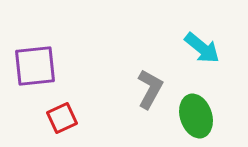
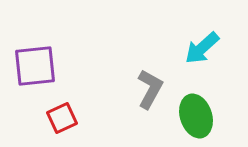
cyan arrow: rotated 99 degrees clockwise
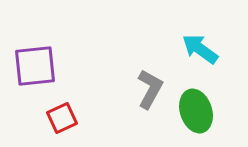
cyan arrow: moved 2 px left, 1 px down; rotated 78 degrees clockwise
green ellipse: moved 5 px up
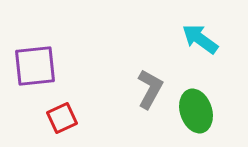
cyan arrow: moved 10 px up
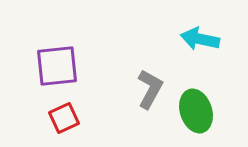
cyan arrow: rotated 24 degrees counterclockwise
purple square: moved 22 px right
red square: moved 2 px right
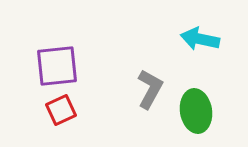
green ellipse: rotated 9 degrees clockwise
red square: moved 3 px left, 8 px up
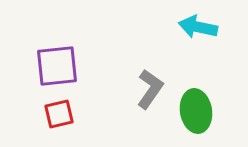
cyan arrow: moved 2 px left, 12 px up
gray L-shape: rotated 6 degrees clockwise
red square: moved 2 px left, 4 px down; rotated 12 degrees clockwise
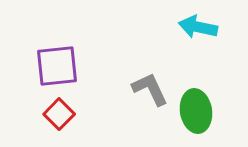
gray L-shape: rotated 60 degrees counterclockwise
red square: rotated 32 degrees counterclockwise
